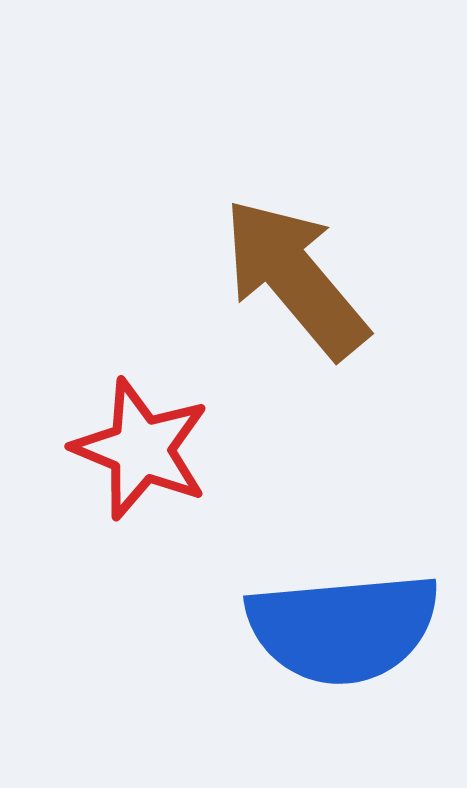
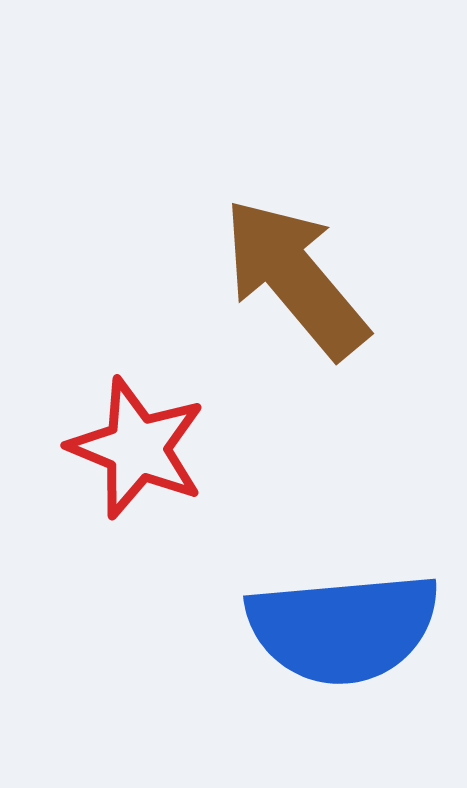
red star: moved 4 px left, 1 px up
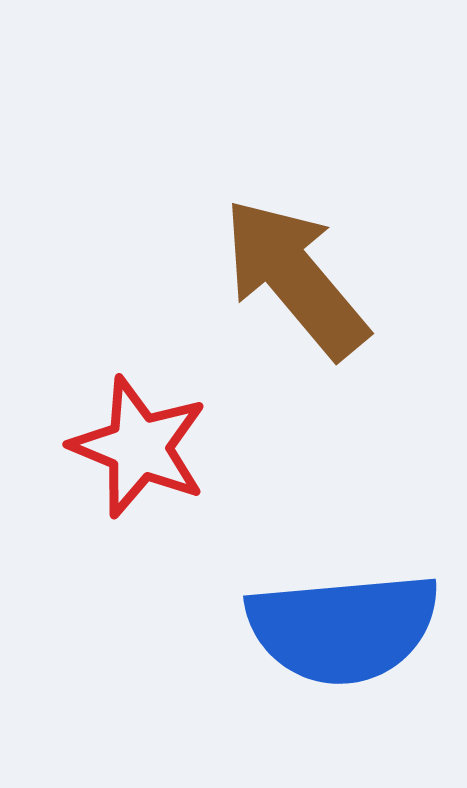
red star: moved 2 px right, 1 px up
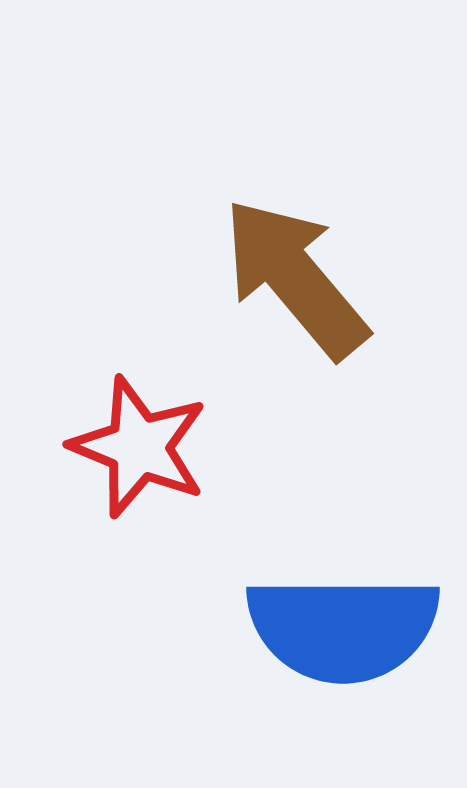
blue semicircle: rotated 5 degrees clockwise
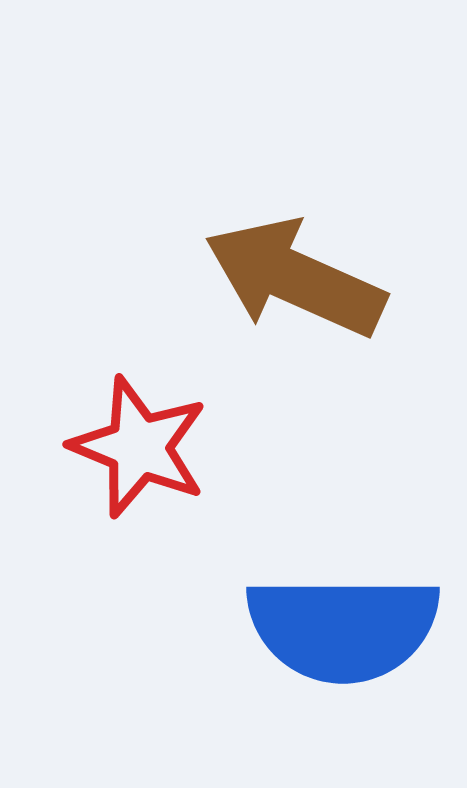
brown arrow: rotated 26 degrees counterclockwise
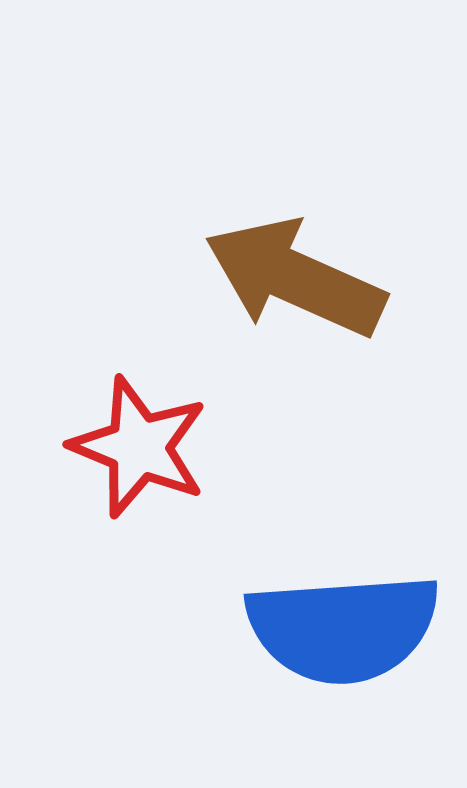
blue semicircle: rotated 4 degrees counterclockwise
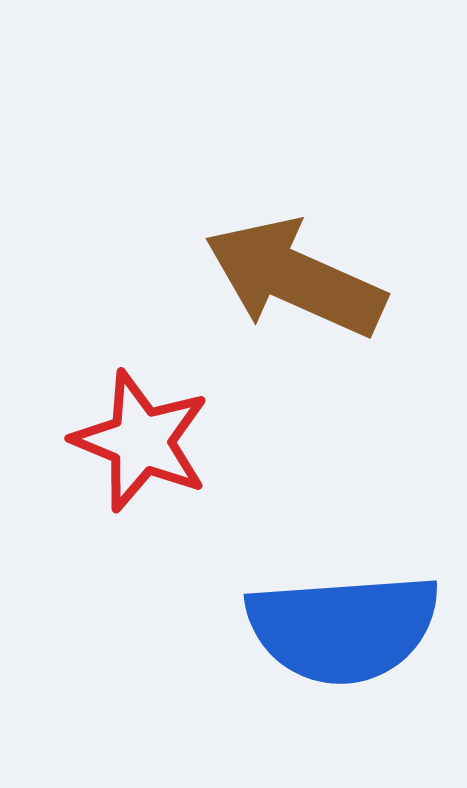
red star: moved 2 px right, 6 px up
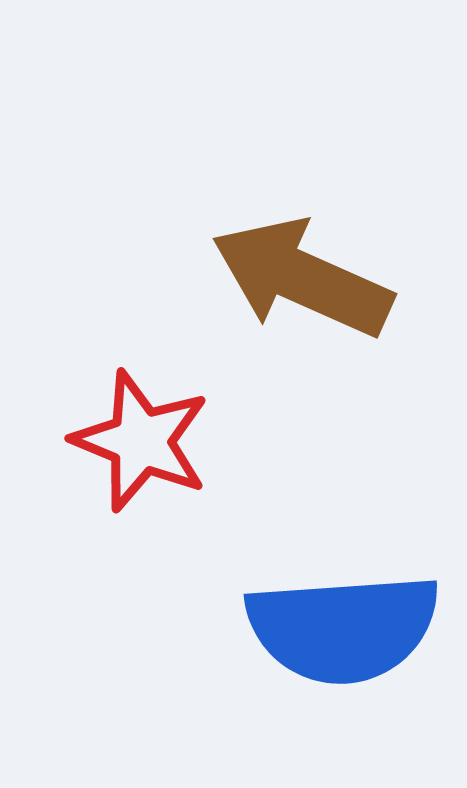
brown arrow: moved 7 px right
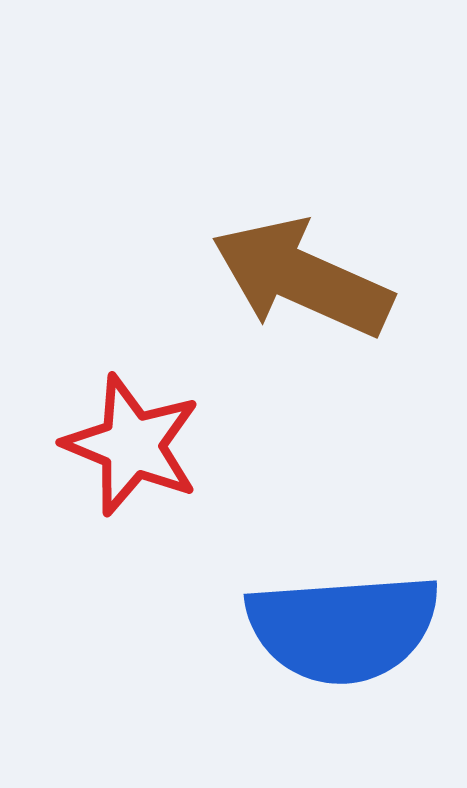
red star: moved 9 px left, 4 px down
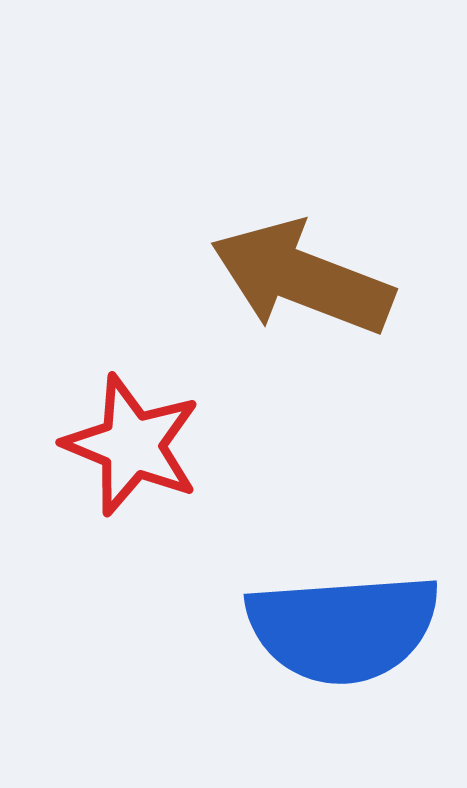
brown arrow: rotated 3 degrees counterclockwise
